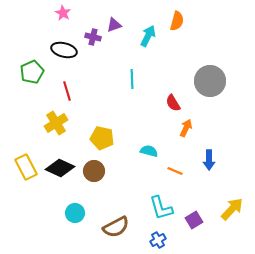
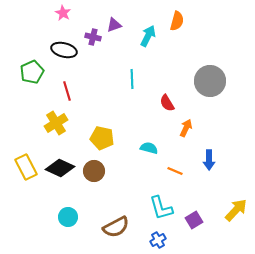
red semicircle: moved 6 px left
cyan semicircle: moved 3 px up
yellow arrow: moved 4 px right, 1 px down
cyan circle: moved 7 px left, 4 px down
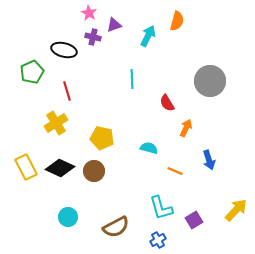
pink star: moved 26 px right
blue arrow: rotated 18 degrees counterclockwise
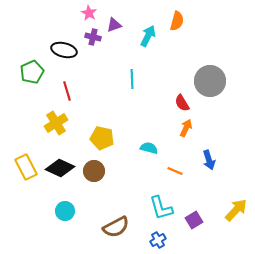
red semicircle: moved 15 px right
cyan circle: moved 3 px left, 6 px up
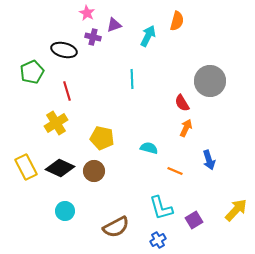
pink star: moved 2 px left
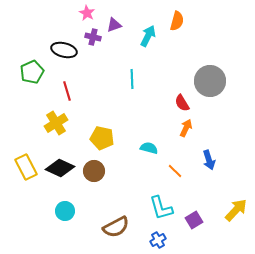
orange line: rotated 21 degrees clockwise
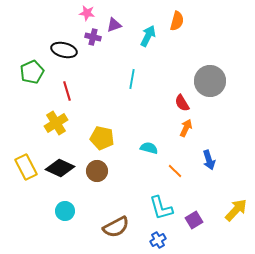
pink star: rotated 21 degrees counterclockwise
cyan line: rotated 12 degrees clockwise
brown circle: moved 3 px right
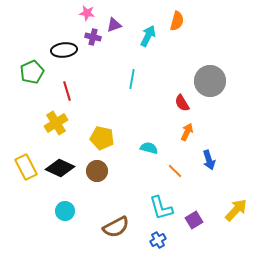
black ellipse: rotated 20 degrees counterclockwise
orange arrow: moved 1 px right, 4 px down
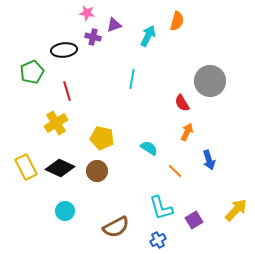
cyan semicircle: rotated 18 degrees clockwise
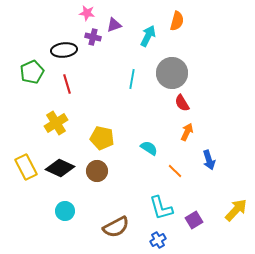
gray circle: moved 38 px left, 8 px up
red line: moved 7 px up
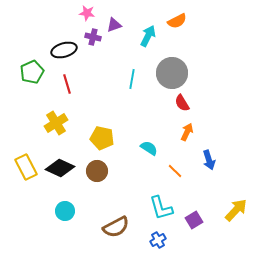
orange semicircle: rotated 48 degrees clockwise
black ellipse: rotated 10 degrees counterclockwise
